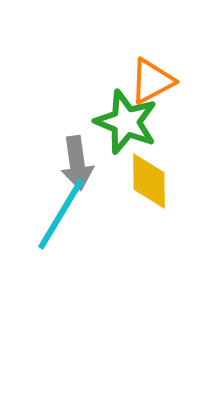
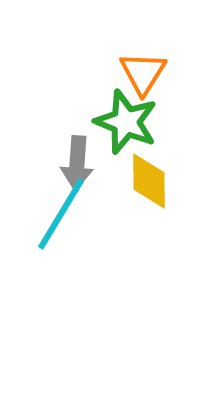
orange triangle: moved 9 px left, 8 px up; rotated 30 degrees counterclockwise
gray arrow: rotated 12 degrees clockwise
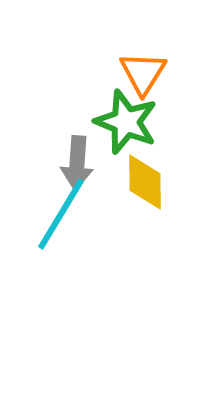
yellow diamond: moved 4 px left, 1 px down
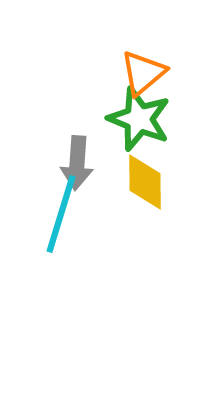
orange triangle: rotated 18 degrees clockwise
green star: moved 13 px right, 3 px up
cyan line: rotated 14 degrees counterclockwise
